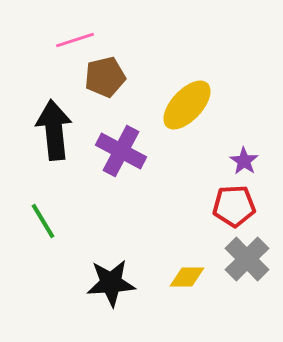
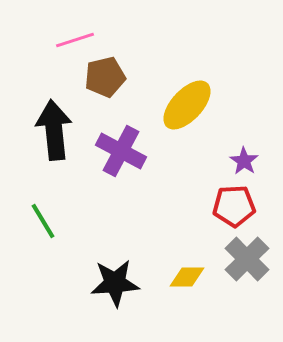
black star: moved 4 px right
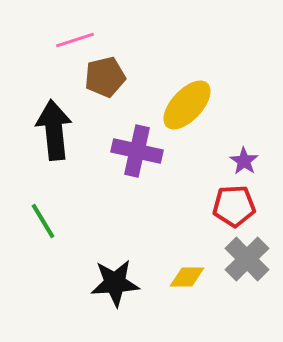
purple cross: moved 16 px right; rotated 15 degrees counterclockwise
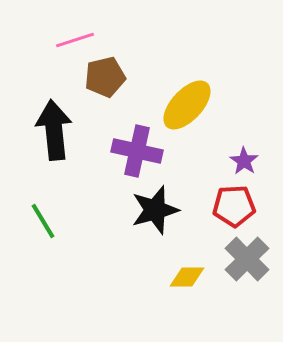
black star: moved 40 px right, 73 px up; rotated 12 degrees counterclockwise
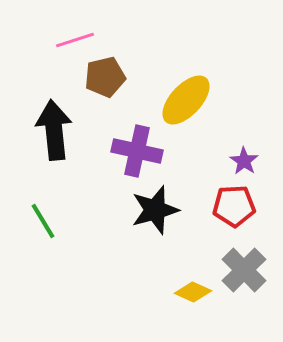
yellow ellipse: moved 1 px left, 5 px up
gray cross: moved 3 px left, 11 px down
yellow diamond: moved 6 px right, 15 px down; rotated 24 degrees clockwise
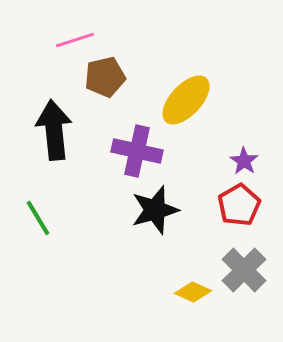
red pentagon: moved 5 px right, 1 px up; rotated 27 degrees counterclockwise
green line: moved 5 px left, 3 px up
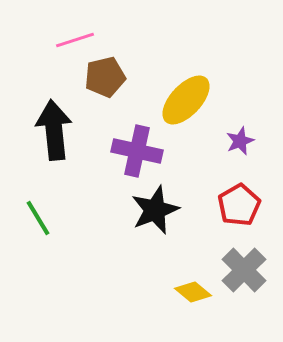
purple star: moved 4 px left, 20 px up; rotated 16 degrees clockwise
black star: rotated 6 degrees counterclockwise
yellow diamond: rotated 15 degrees clockwise
